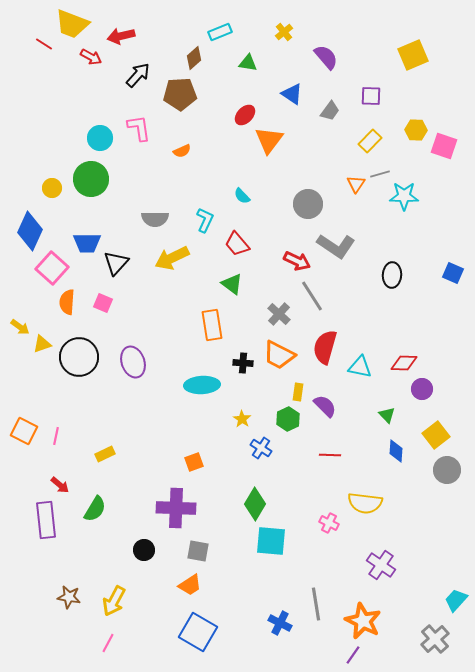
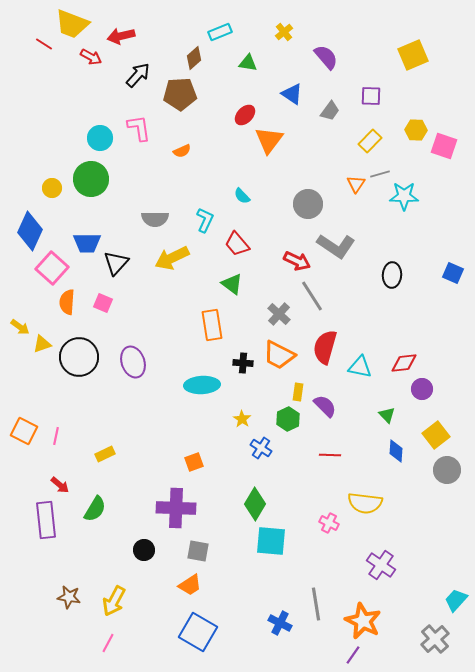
red diamond at (404, 363): rotated 8 degrees counterclockwise
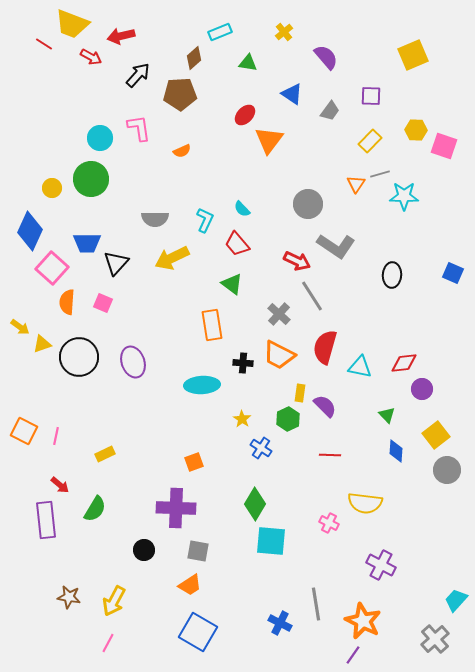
cyan semicircle at (242, 196): moved 13 px down
yellow rectangle at (298, 392): moved 2 px right, 1 px down
purple cross at (381, 565): rotated 8 degrees counterclockwise
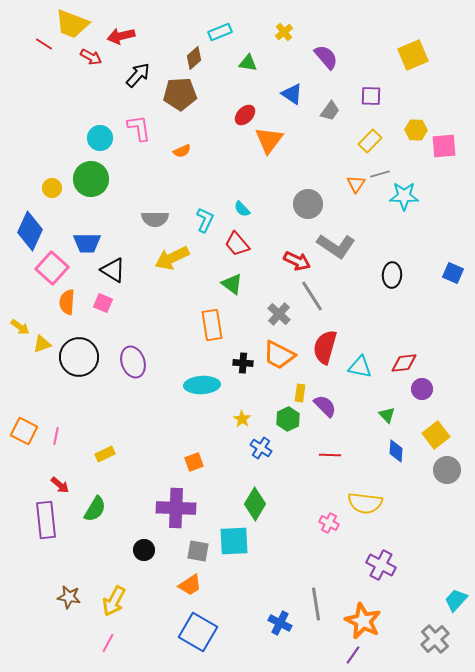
pink square at (444, 146): rotated 24 degrees counterclockwise
black triangle at (116, 263): moved 3 px left, 7 px down; rotated 40 degrees counterclockwise
cyan square at (271, 541): moved 37 px left; rotated 8 degrees counterclockwise
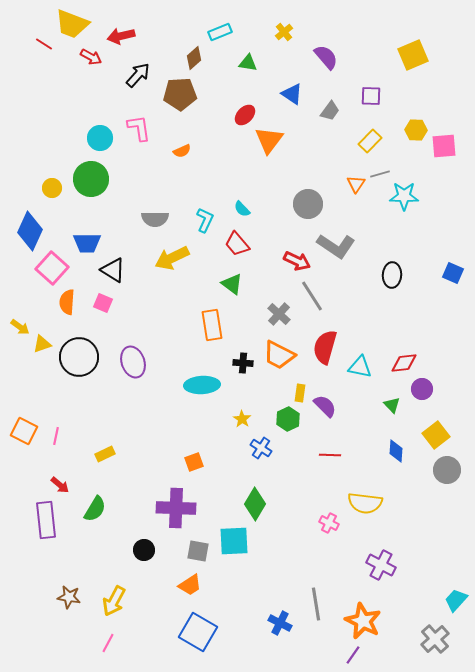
green triangle at (387, 415): moved 5 px right, 10 px up
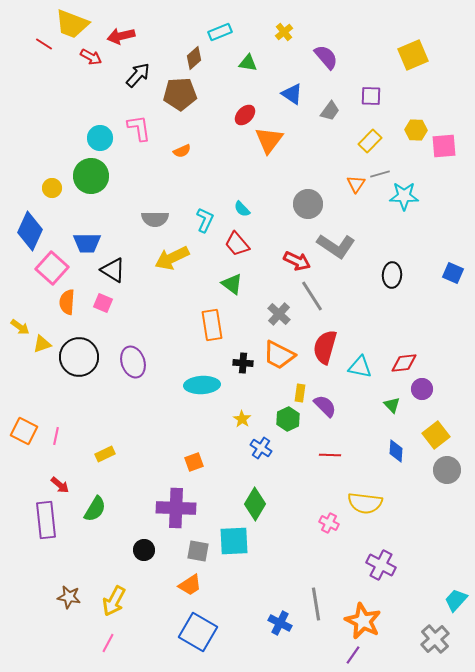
green circle at (91, 179): moved 3 px up
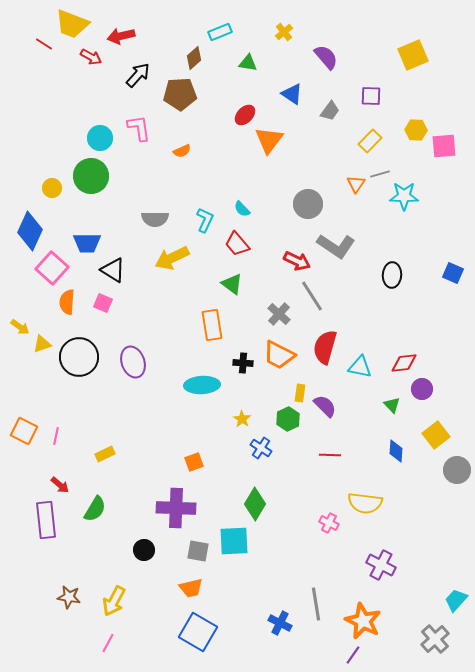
gray circle at (447, 470): moved 10 px right
orange trapezoid at (190, 585): moved 1 px right, 3 px down; rotated 20 degrees clockwise
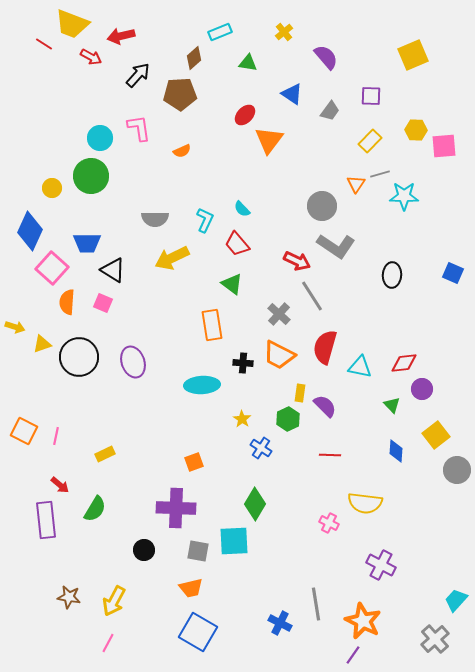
gray circle at (308, 204): moved 14 px right, 2 px down
yellow arrow at (20, 327): moved 5 px left; rotated 18 degrees counterclockwise
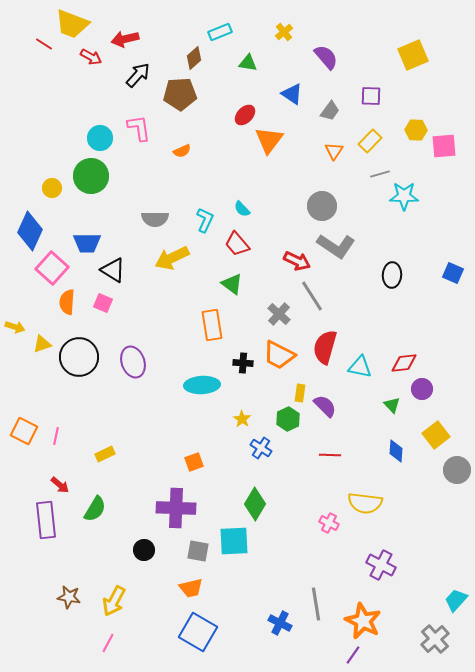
red arrow at (121, 36): moved 4 px right, 3 px down
orange triangle at (356, 184): moved 22 px left, 33 px up
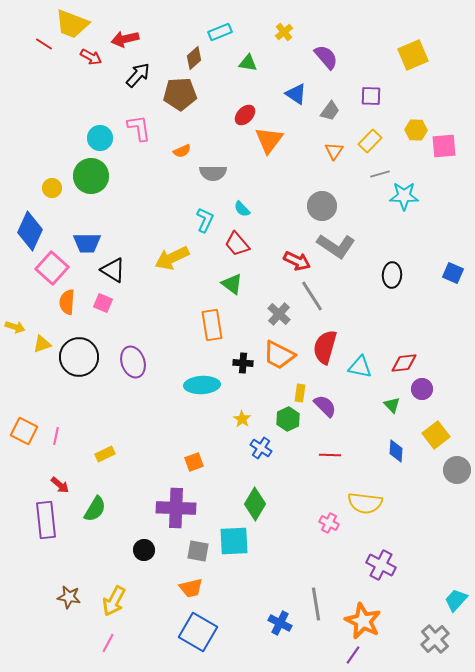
blue triangle at (292, 94): moved 4 px right
gray semicircle at (155, 219): moved 58 px right, 46 px up
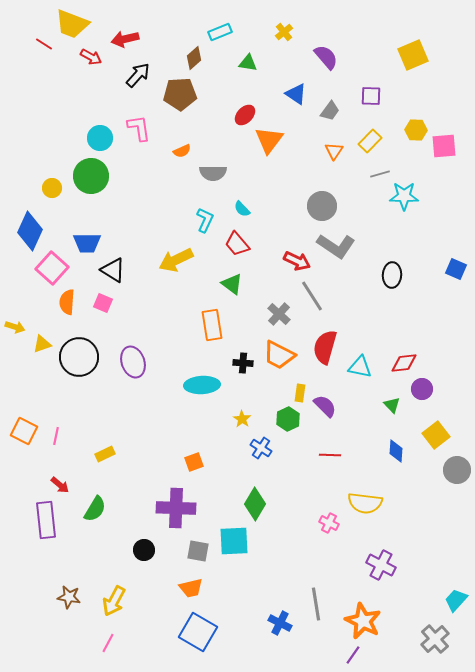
yellow arrow at (172, 258): moved 4 px right, 2 px down
blue square at (453, 273): moved 3 px right, 4 px up
